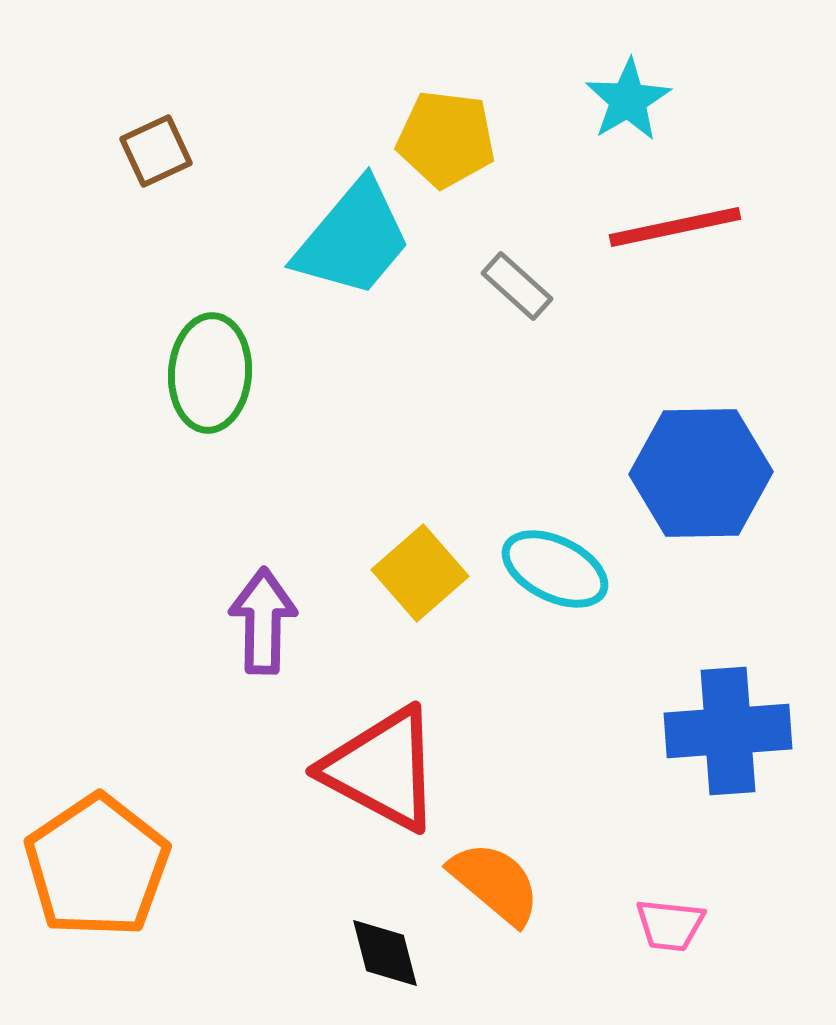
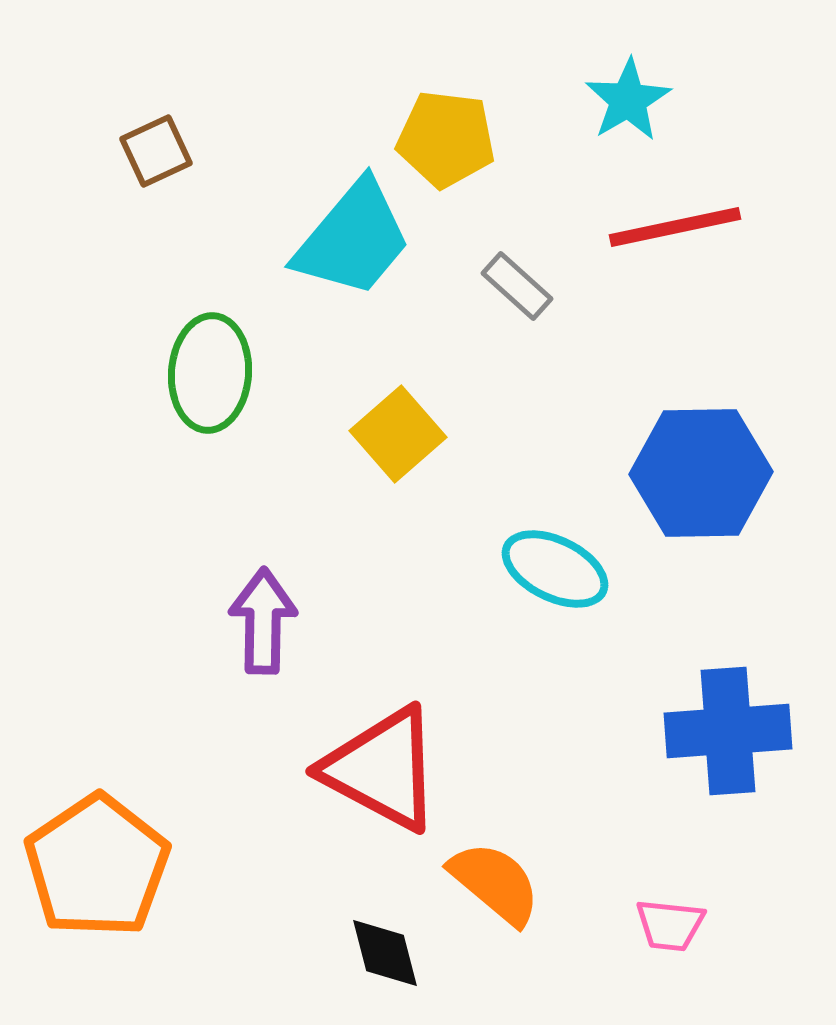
yellow square: moved 22 px left, 139 px up
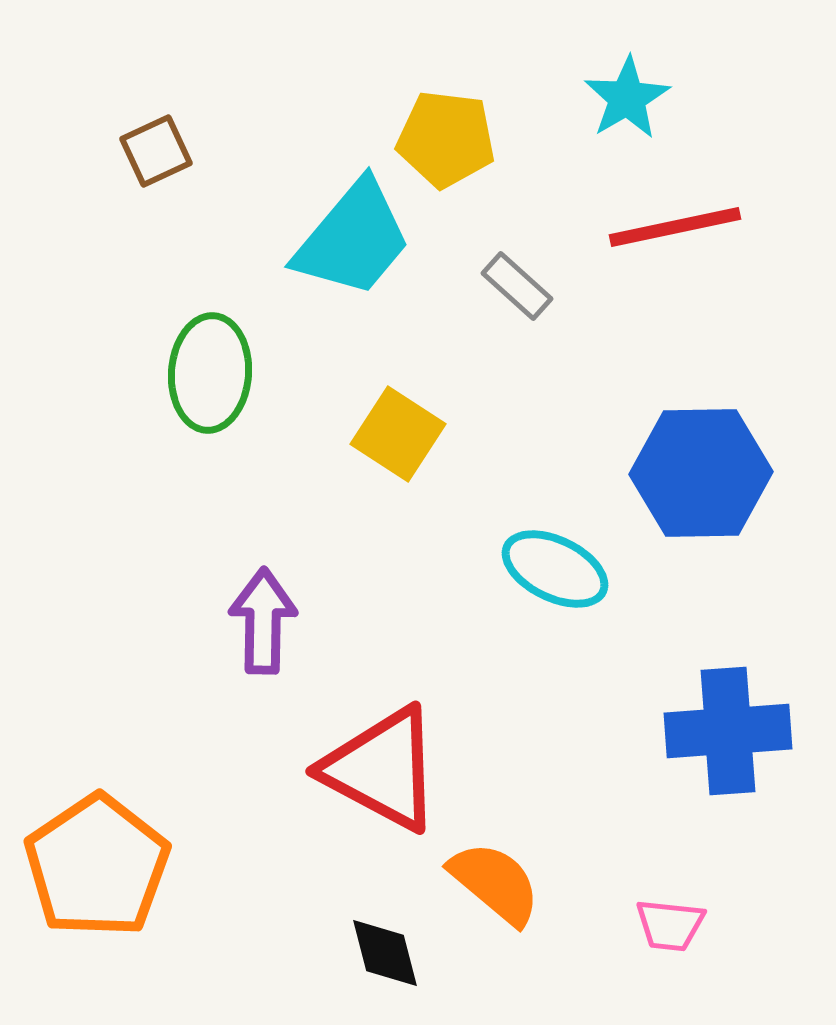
cyan star: moved 1 px left, 2 px up
yellow square: rotated 16 degrees counterclockwise
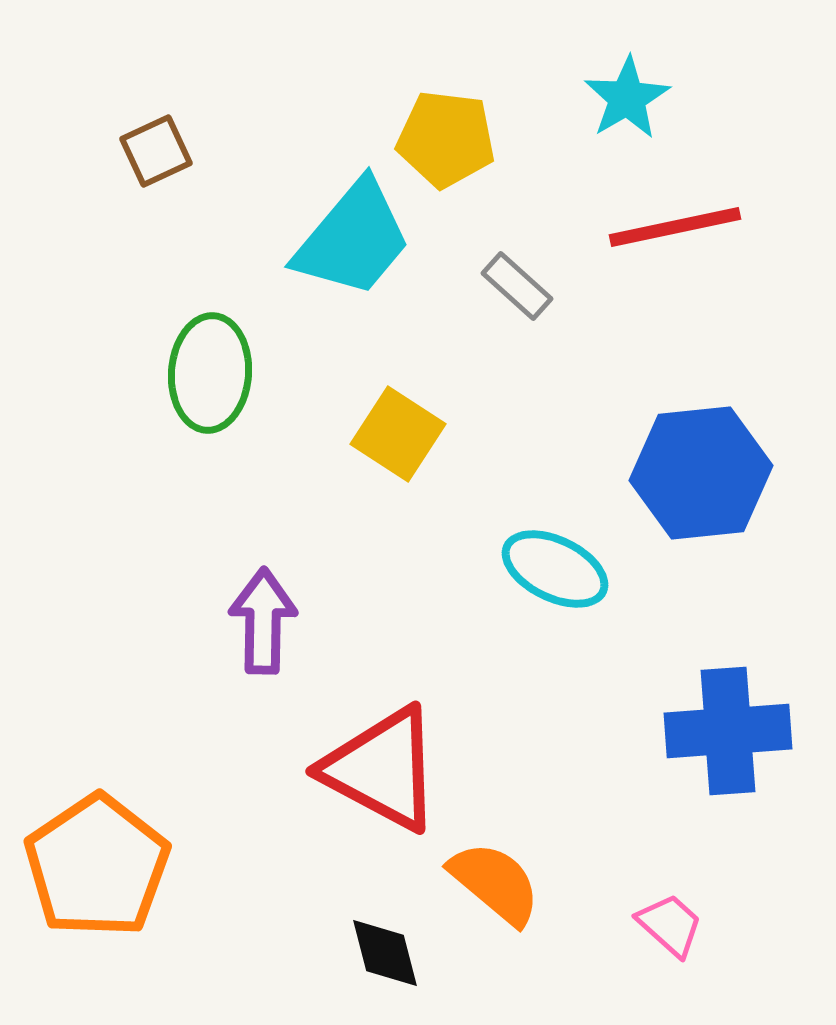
blue hexagon: rotated 5 degrees counterclockwise
pink trapezoid: rotated 144 degrees counterclockwise
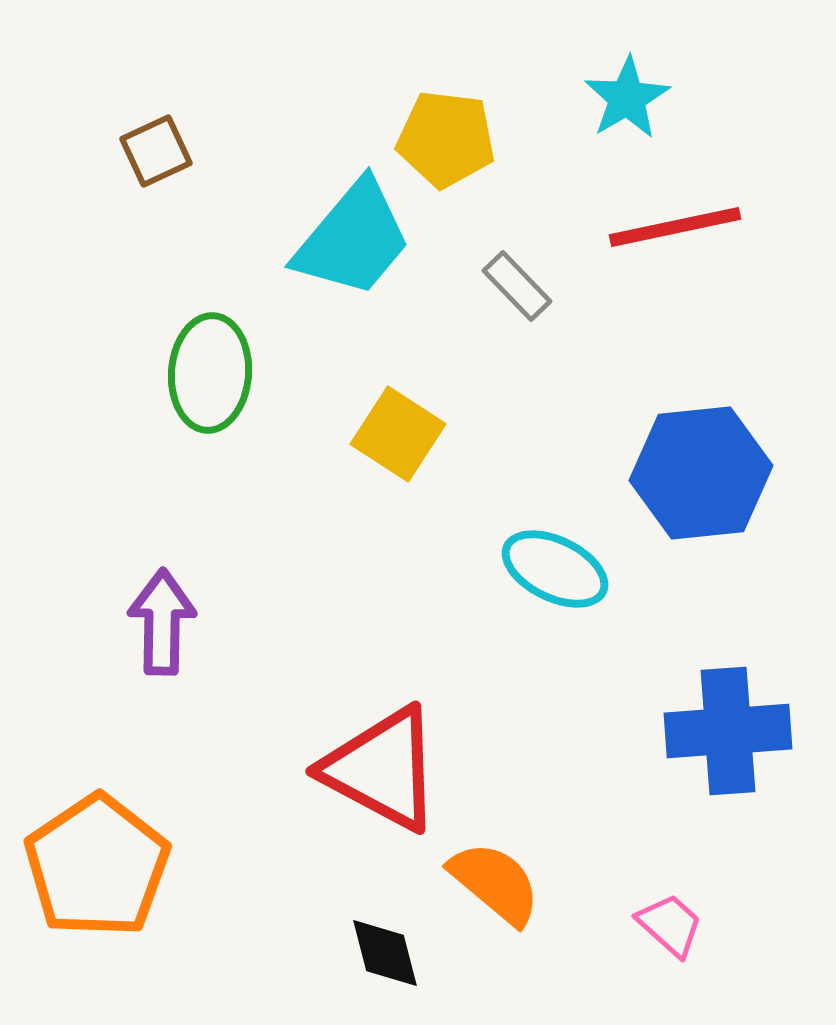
gray rectangle: rotated 4 degrees clockwise
purple arrow: moved 101 px left, 1 px down
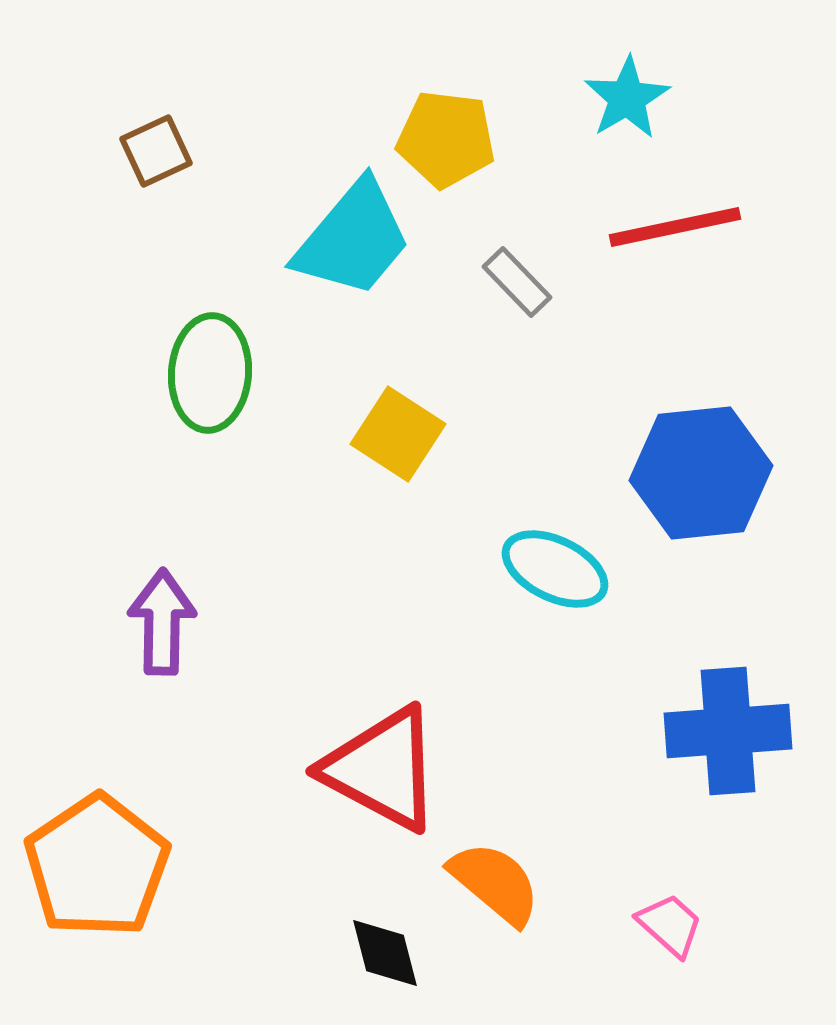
gray rectangle: moved 4 px up
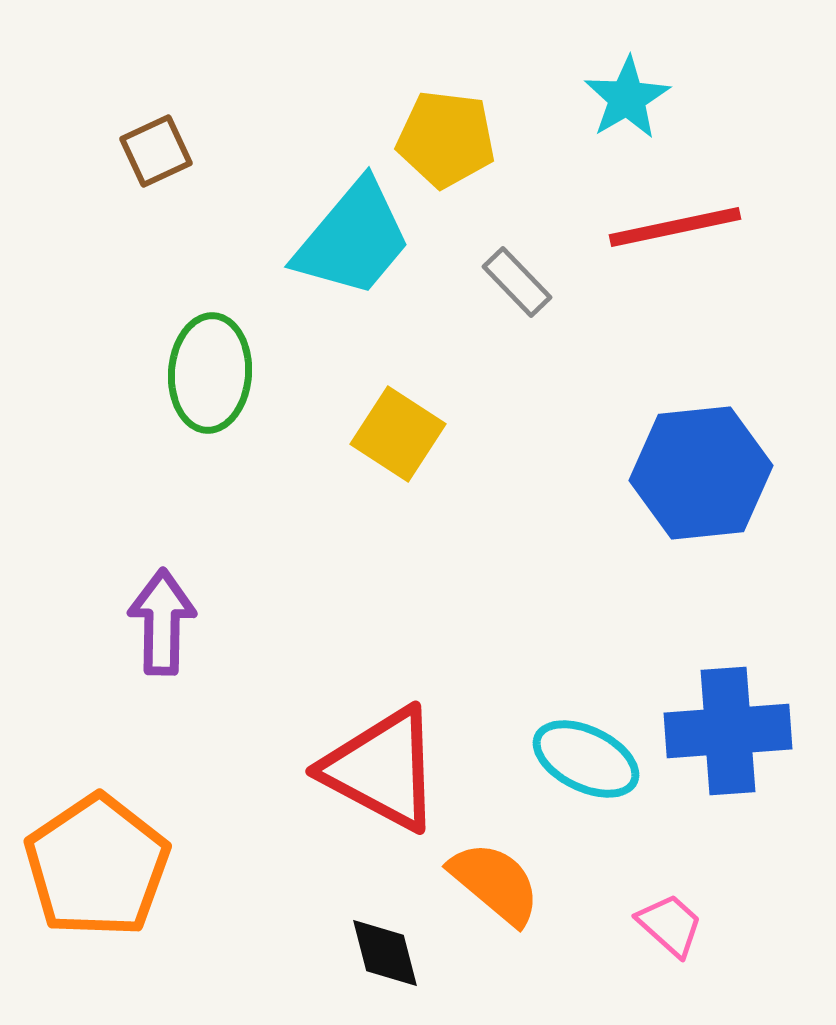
cyan ellipse: moved 31 px right, 190 px down
